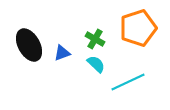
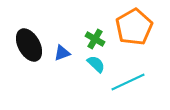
orange pentagon: moved 4 px left, 1 px up; rotated 12 degrees counterclockwise
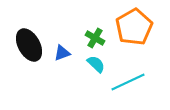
green cross: moved 1 px up
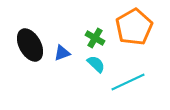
black ellipse: moved 1 px right
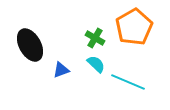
blue triangle: moved 1 px left, 17 px down
cyan line: rotated 48 degrees clockwise
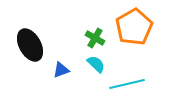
cyan line: moved 1 px left, 2 px down; rotated 36 degrees counterclockwise
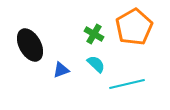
green cross: moved 1 px left, 4 px up
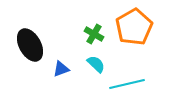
blue triangle: moved 1 px up
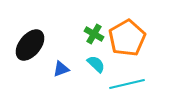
orange pentagon: moved 7 px left, 11 px down
black ellipse: rotated 68 degrees clockwise
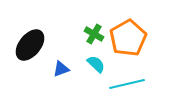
orange pentagon: moved 1 px right
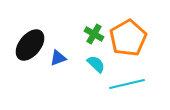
blue triangle: moved 3 px left, 11 px up
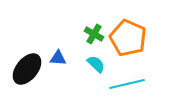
orange pentagon: rotated 18 degrees counterclockwise
black ellipse: moved 3 px left, 24 px down
blue triangle: rotated 24 degrees clockwise
